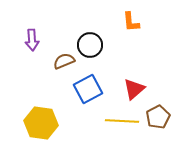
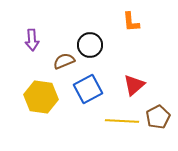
red triangle: moved 4 px up
yellow hexagon: moved 26 px up
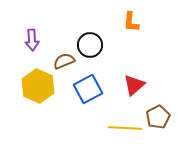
orange L-shape: rotated 10 degrees clockwise
yellow hexagon: moved 3 px left, 11 px up; rotated 16 degrees clockwise
yellow line: moved 3 px right, 7 px down
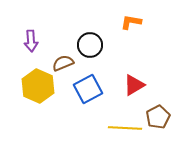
orange L-shape: rotated 95 degrees clockwise
purple arrow: moved 1 px left, 1 px down
brown semicircle: moved 1 px left, 2 px down
red triangle: rotated 10 degrees clockwise
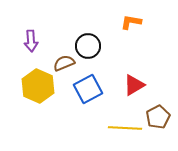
black circle: moved 2 px left, 1 px down
brown semicircle: moved 1 px right
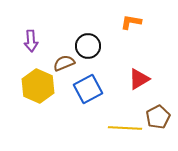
red triangle: moved 5 px right, 6 px up
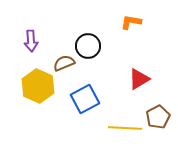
blue square: moved 3 px left, 10 px down
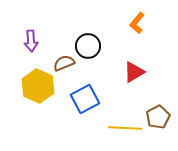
orange L-shape: moved 6 px right, 1 px down; rotated 60 degrees counterclockwise
red triangle: moved 5 px left, 7 px up
